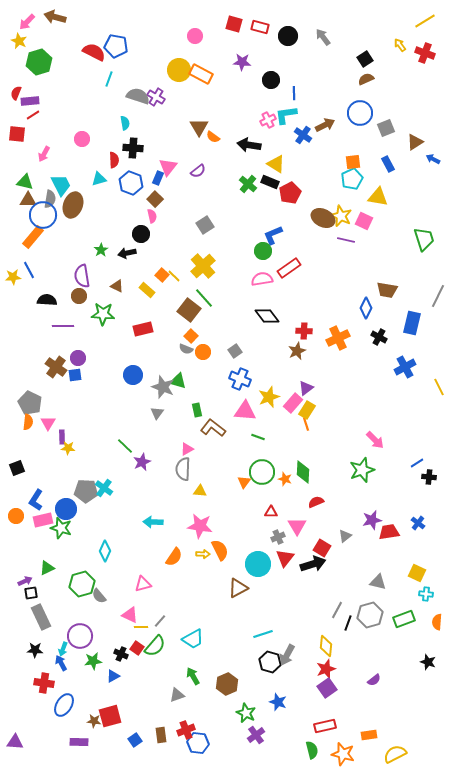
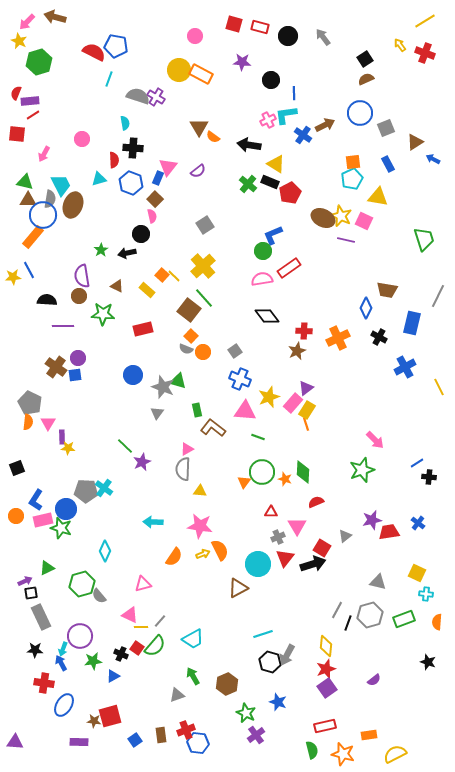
yellow arrow at (203, 554): rotated 24 degrees counterclockwise
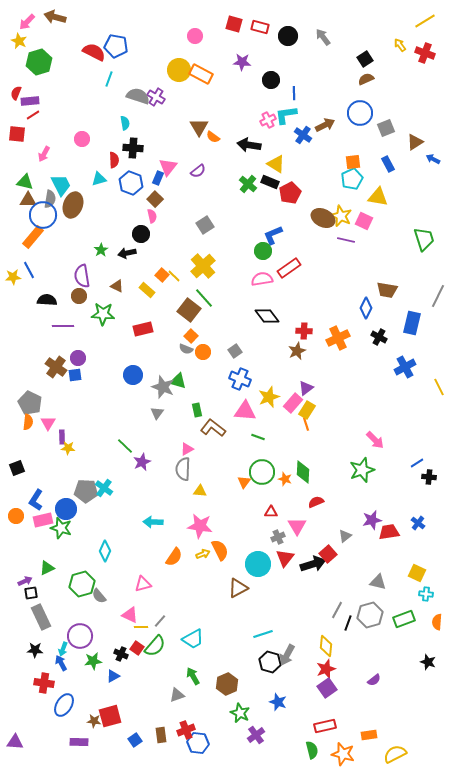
red square at (322, 548): moved 6 px right, 6 px down; rotated 18 degrees clockwise
green star at (246, 713): moved 6 px left
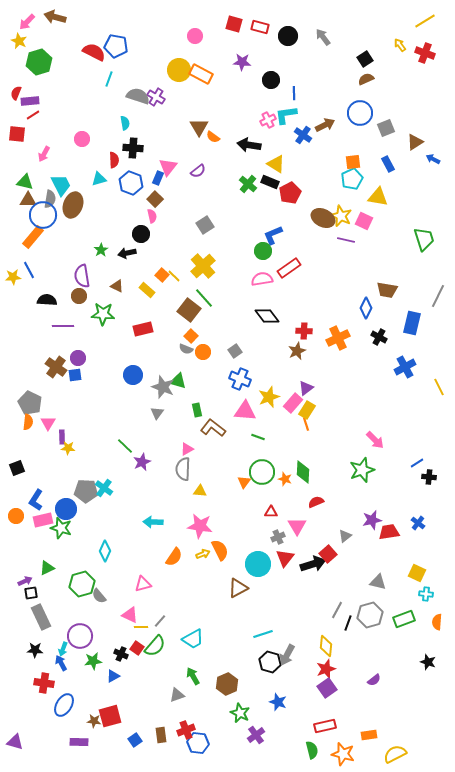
purple triangle at (15, 742): rotated 12 degrees clockwise
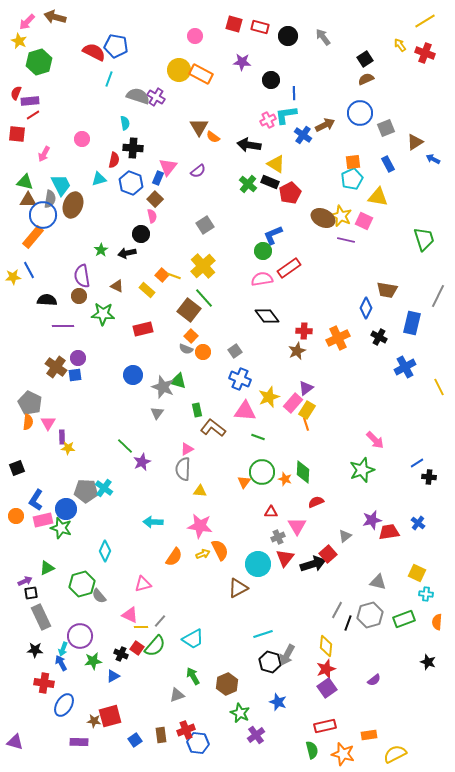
red semicircle at (114, 160): rotated 14 degrees clockwise
yellow line at (174, 276): rotated 24 degrees counterclockwise
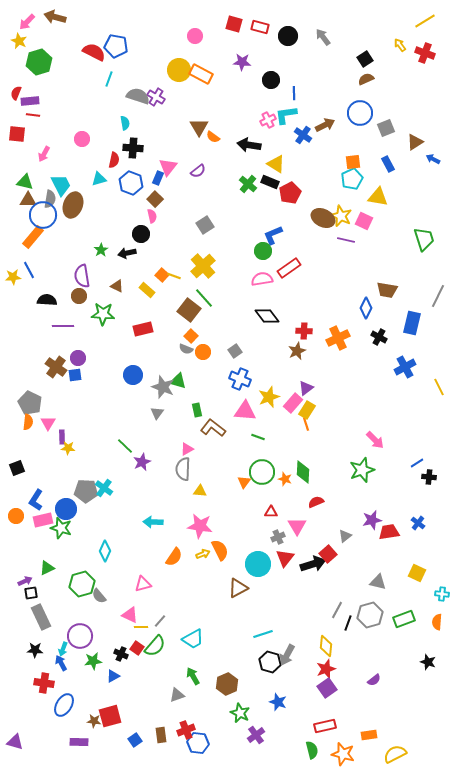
red line at (33, 115): rotated 40 degrees clockwise
cyan cross at (426, 594): moved 16 px right
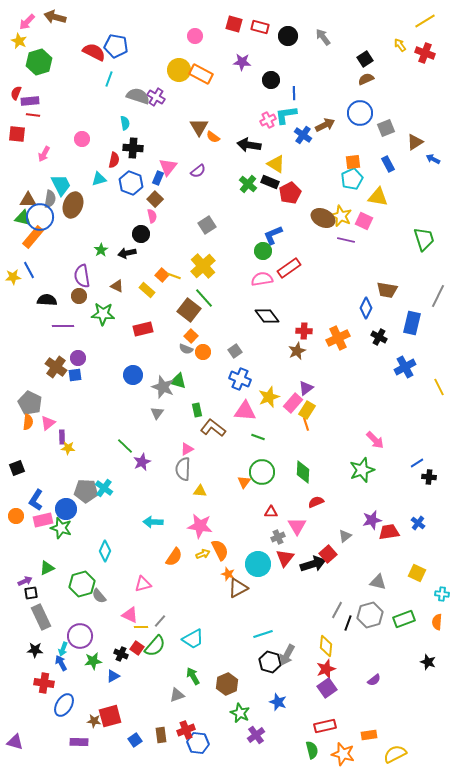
green triangle at (25, 182): moved 2 px left, 36 px down
blue circle at (43, 215): moved 3 px left, 2 px down
gray square at (205, 225): moved 2 px right
pink triangle at (48, 423): rotated 21 degrees clockwise
orange star at (285, 479): moved 57 px left, 95 px down
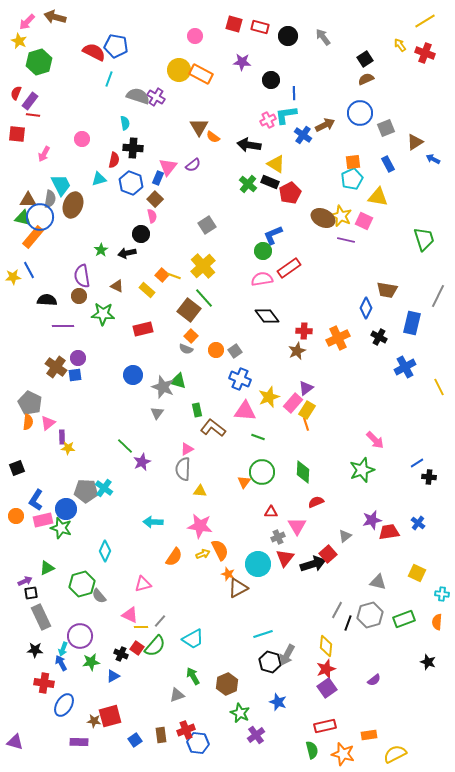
purple rectangle at (30, 101): rotated 48 degrees counterclockwise
purple semicircle at (198, 171): moved 5 px left, 6 px up
orange circle at (203, 352): moved 13 px right, 2 px up
green star at (93, 661): moved 2 px left, 1 px down
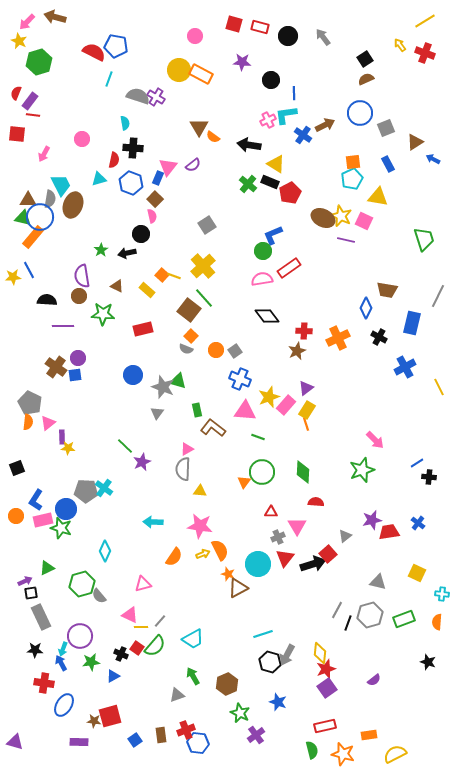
pink rectangle at (293, 403): moved 7 px left, 2 px down
red semicircle at (316, 502): rotated 28 degrees clockwise
yellow diamond at (326, 646): moved 6 px left, 7 px down
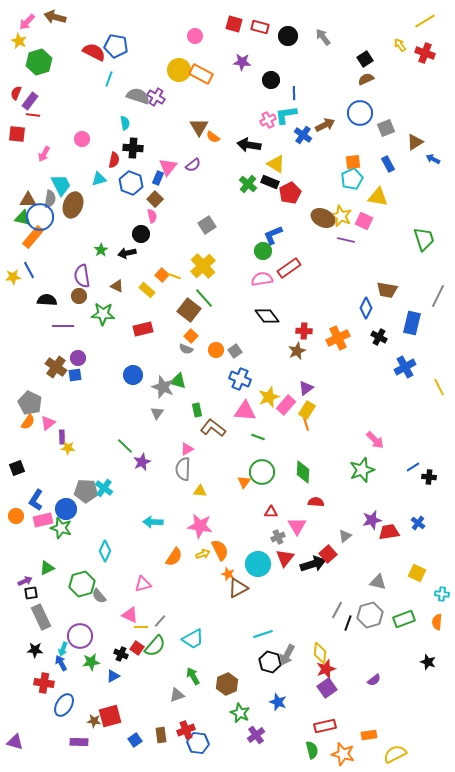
orange semicircle at (28, 422): rotated 28 degrees clockwise
blue line at (417, 463): moved 4 px left, 4 px down
